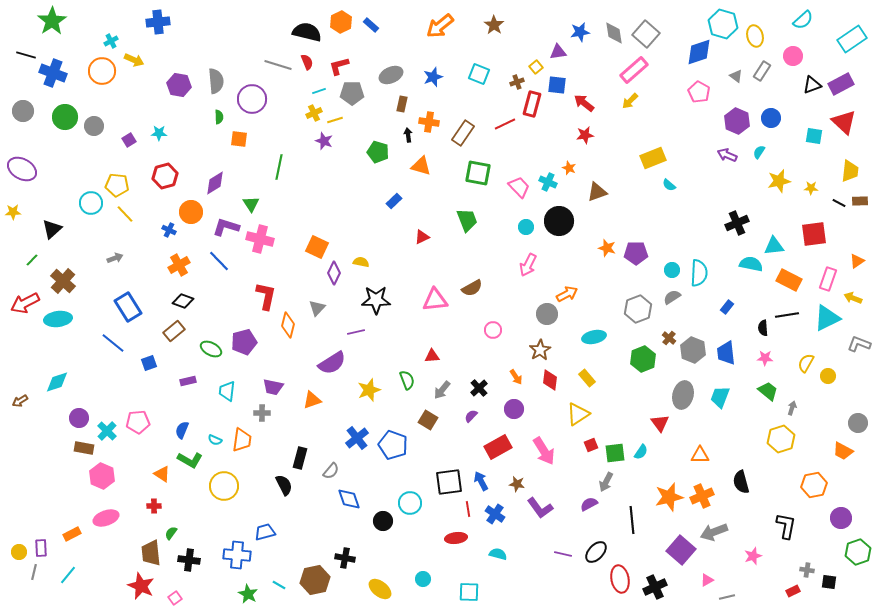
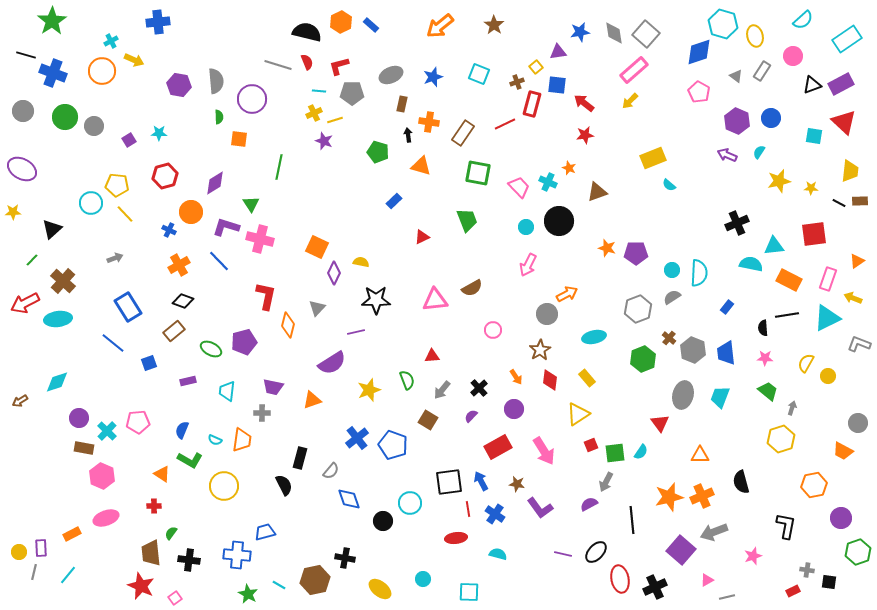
cyan rectangle at (852, 39): moved 5 px left
cyan line at (319, 91): rotated 24 degrees clockwise
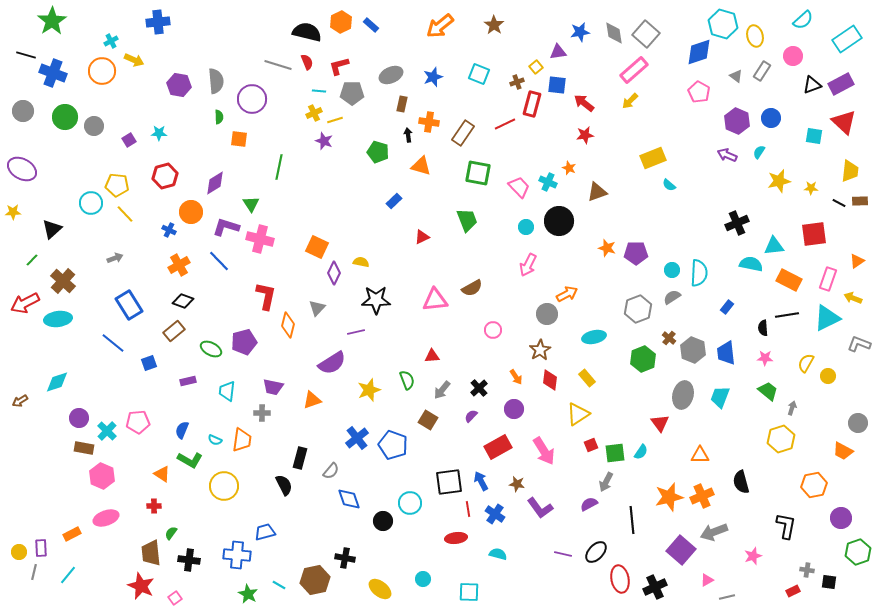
blue rectangle at (128, 307): moved 1 px right, 2 px up
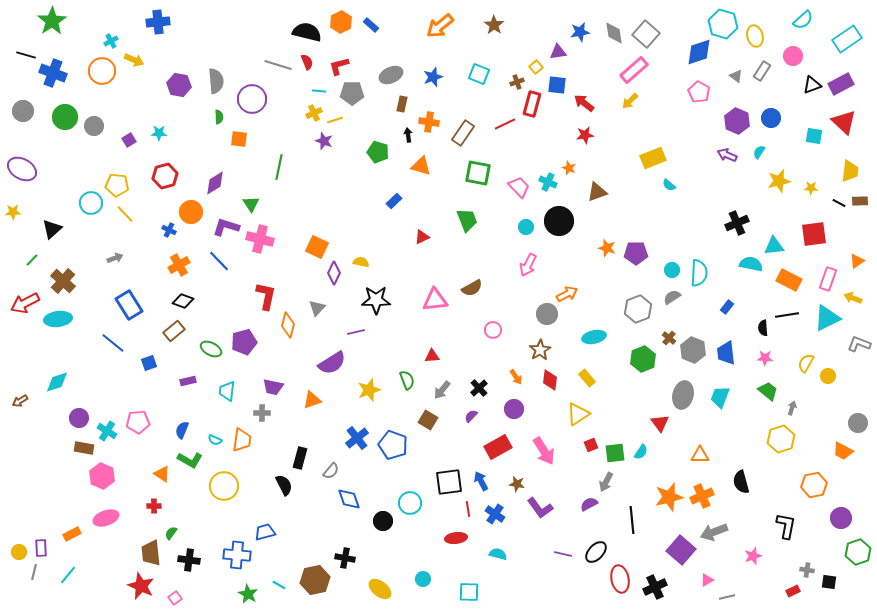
cyan cross at (107, 431): rotated 12 degrees counterclockwise
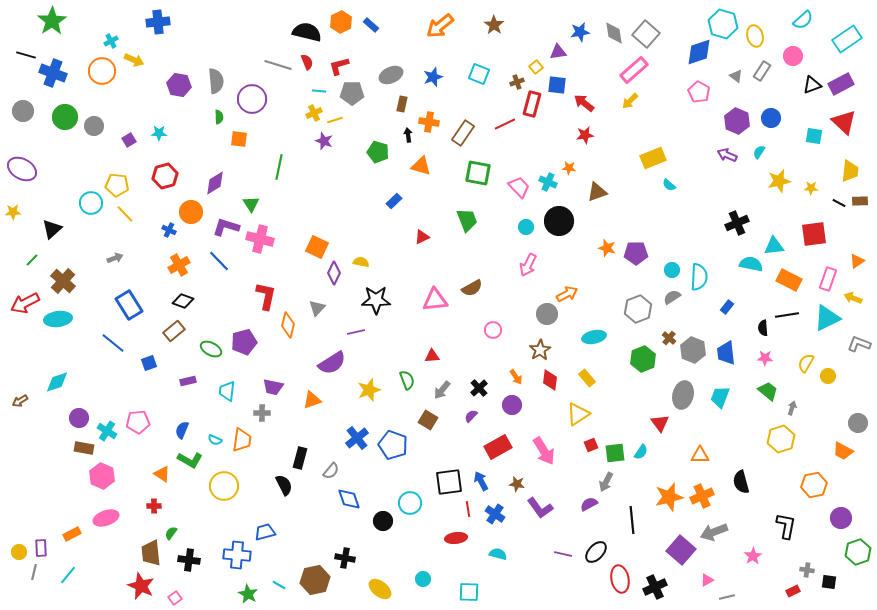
orange star at (569, 168): rotated 16 degrees counterclockwise
cyan semicircle at (699, 273): moved 4 px down
purple circle at (514, 409): moved 2 px left, 4 px up
pink star at (753, 556): rotated 12 degrees counterclockwise
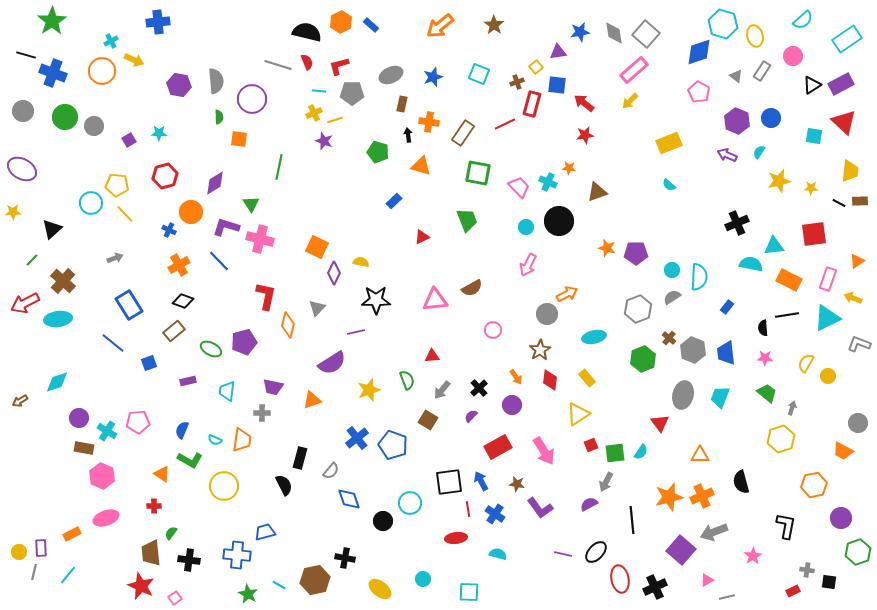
black triangle at (812, 85): rotated 12 degrees counterclockwise
yellow rectangle at (653, 158): moved 16 px right, 15 px up
green trapezoid at (768, 391): moved 1 px left, 2 px down
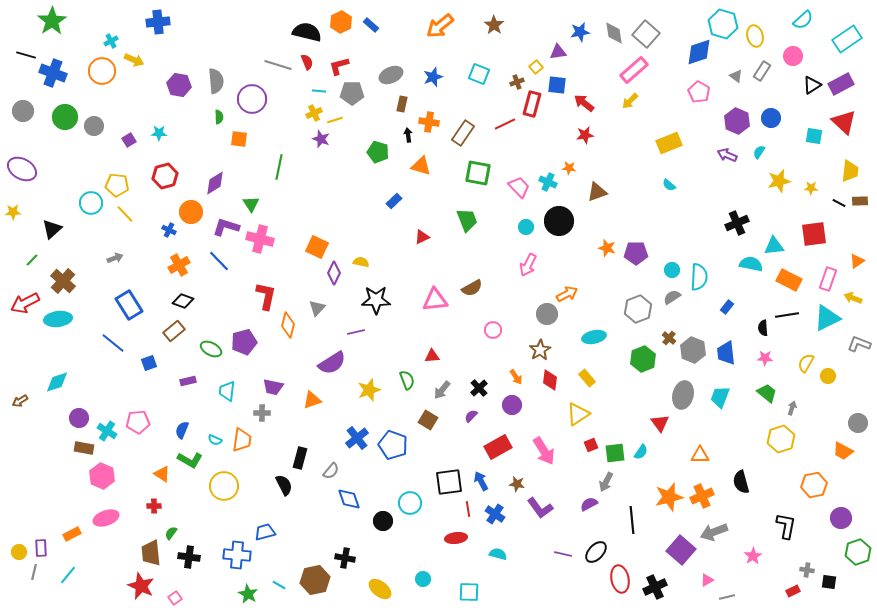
purple star at (324, 141): moved 3 px left, 2 px up
black cross at (189, 560): moved 3 px up
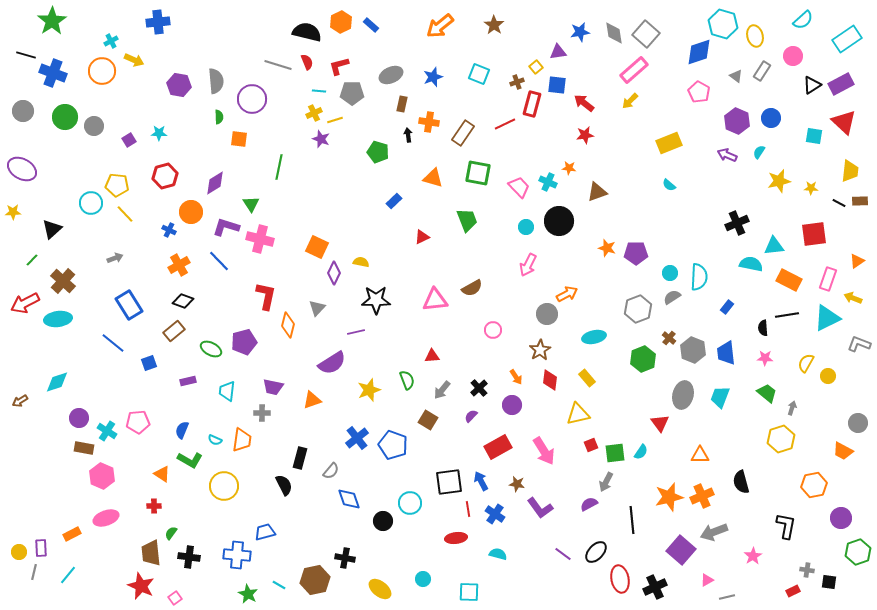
orange triangle at (421, 166): moved 12 px right, 12 px down
cyan circle at (672, 270): moved 2 px left, 3 px down
yellow triangle at (578, 414): rotated 20 degrees clockwise
purple line at (563, 554): rotated 24 degrees clockwise
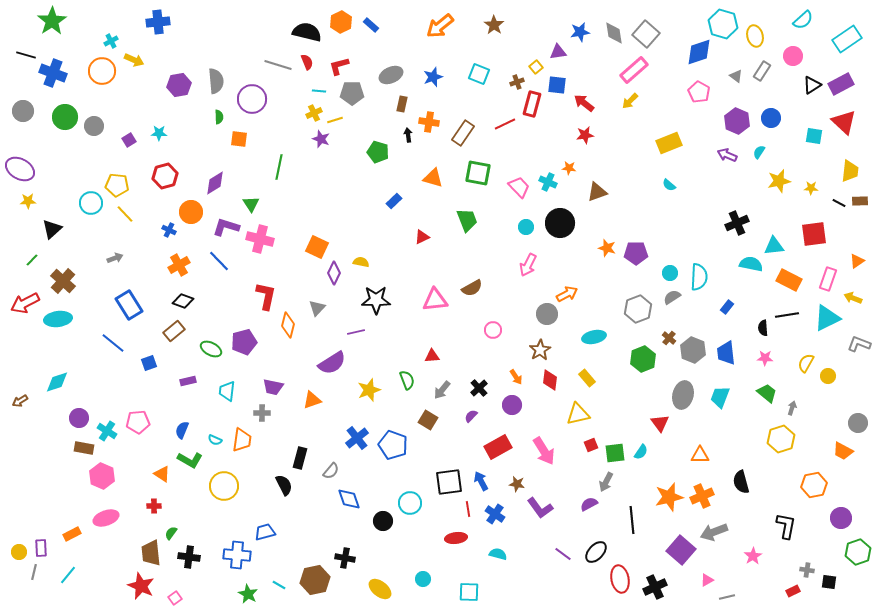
purple hexagon at (179, 85): rotated 20 degrees counterclockwise
purple ellipse at (22, 169): moved 2 px left
yellow star at (13, 212): moved 15 px right, 11 px up
black circle at (559, 221): moved 1 px right, 2 px down
